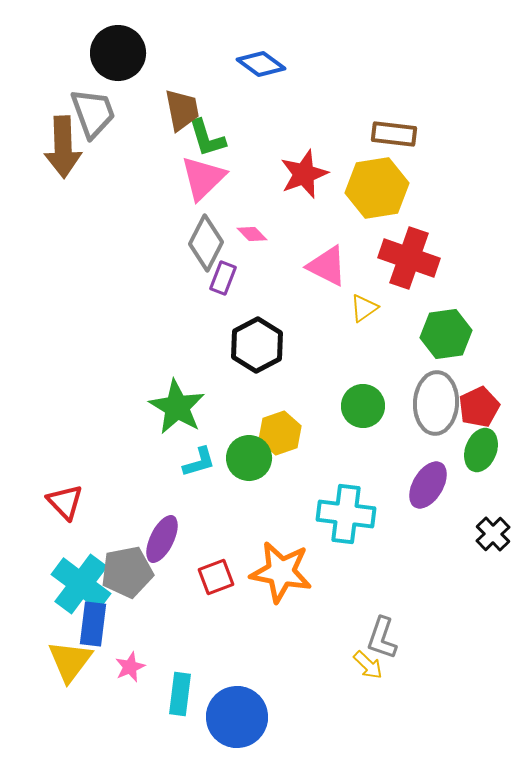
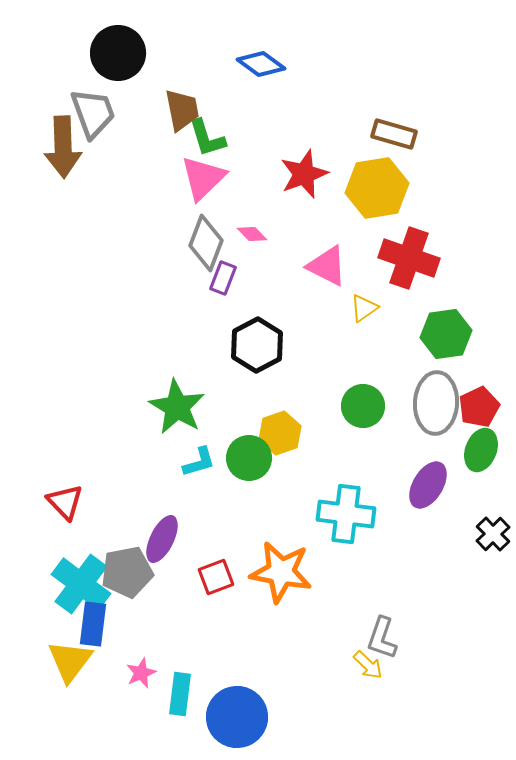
brown rectangle at (394, 134): rotated 9 degrees clockwise
gray diamond at (206, 243): rotated 6 degrees counterclockwise
pink star at (130, 667): moved 11 px right, 6 px down
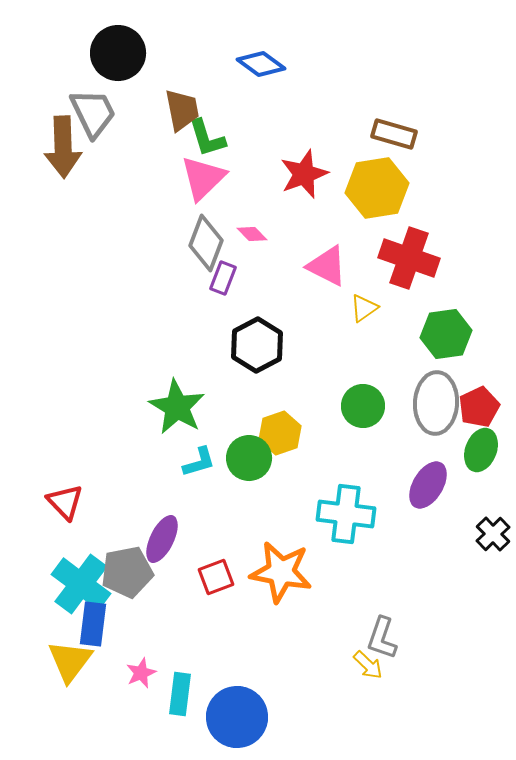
gray trapezoid at (93, 113): rotated 6 degrees counterclockwise
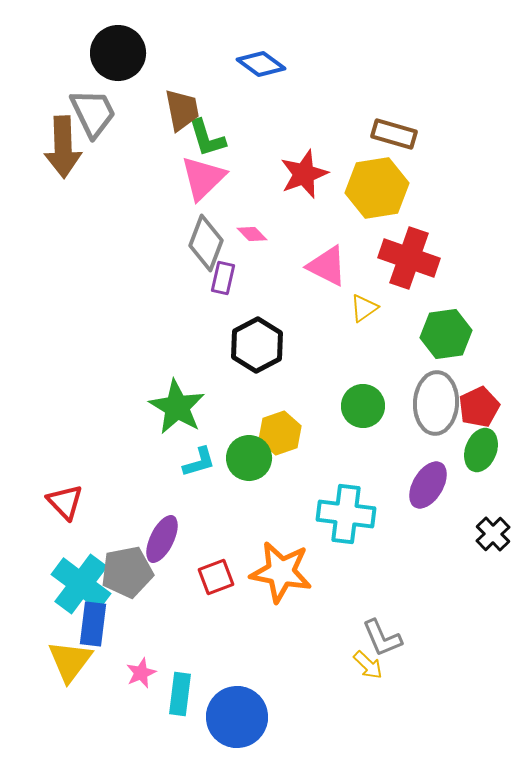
purple rectangle at (223, 278): rotated 8 degrees counterclockwise
gray L-shape at (382, 638): rotated 42 degrees counterclockwise
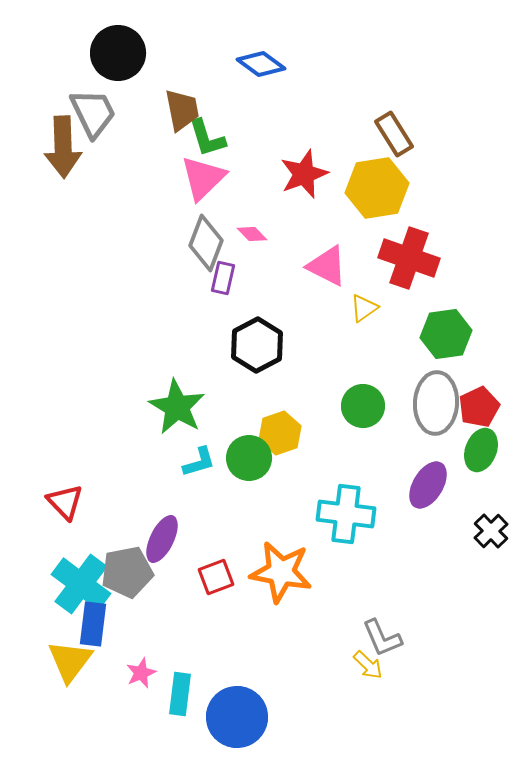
brown rectangle at (394, 134): rotated 42 degrees clockwise
black cross at (493, 534): moved 2 px left, 3 px up
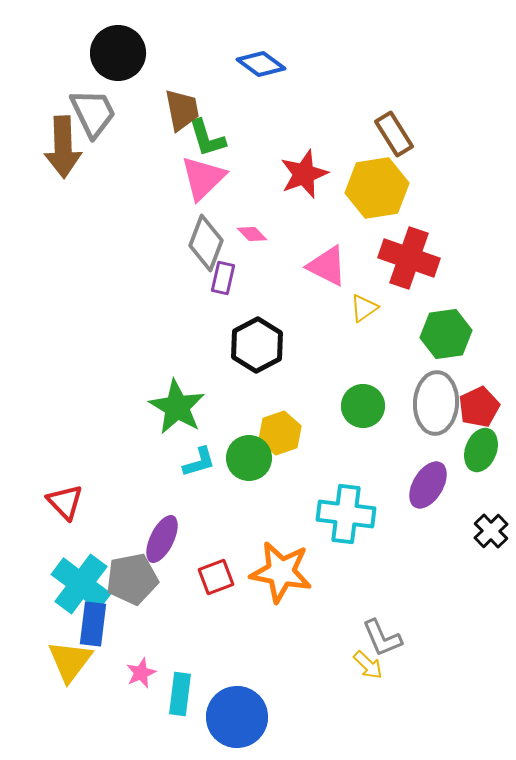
gray pentagon at (127, 572): moved 5 px right, 7 px down
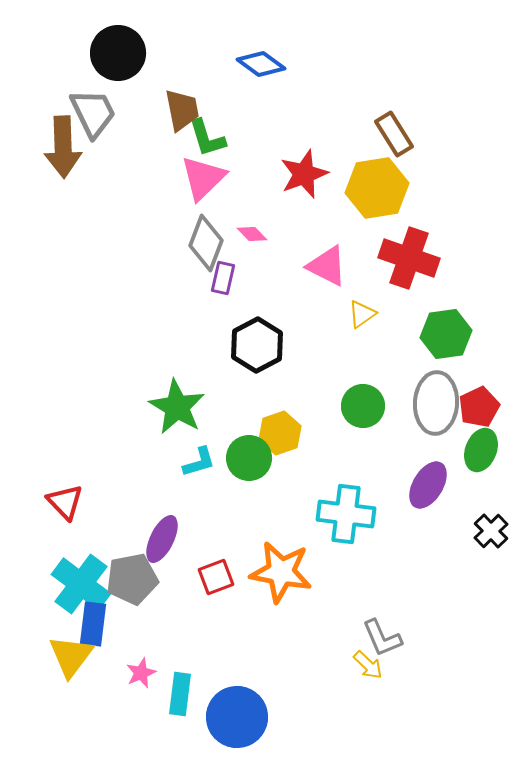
yellow triangle at (364, 308): moved 2 px left, 6 px down
yellow triangle at (70, 661): moved 1 px right, 5 px up
